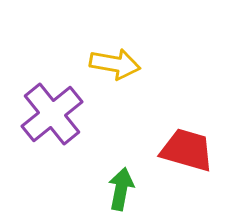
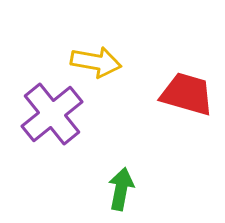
yellow arrow: moved 19 px left, 2 px up
red trapezoid: moved 56 px up
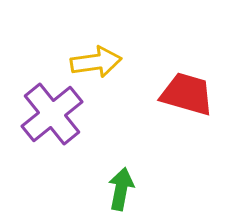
yellow arrow: rotated 18 degrees counterclockwise
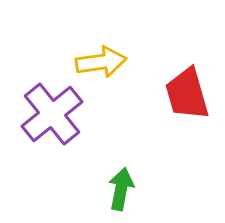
yellow arrow: moved 5 px right
red trapezoid: rotated 122 degrees counterclockwise
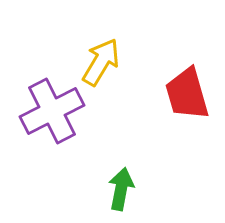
yellow arrow: rotated 51 degrees counterclockwise
purple cross: moved 3 px up; rotated 12 degrees clockwise
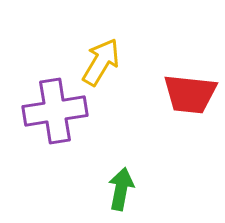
red trapezoid: moved 3 px right; rotated 68 degrees counterclockwise
purple cross: moved 3 px right; rotated 18 degrees clockwise
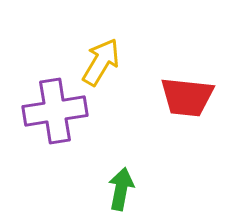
red trapezoid: moved 3 px left, 3 px down
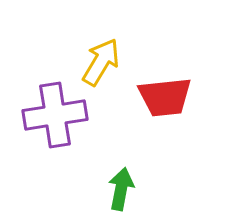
red trapezoid: moved 22 px left; rotated 12 degrees counterclockwise
purple cross: moved 4 px down
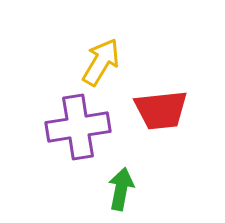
red trapezoid: moved 4 px left, 13 px down
purple cross: moved 23 px right, 12 px down
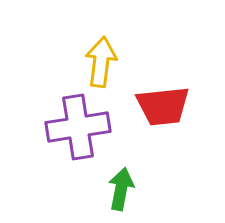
yellow arrow: rotated 24 degrees counterclockwise
red trapezoid: moved 2 px right, 4 px up
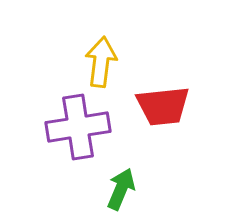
green arrow: rotated 12 degrees clockwise
